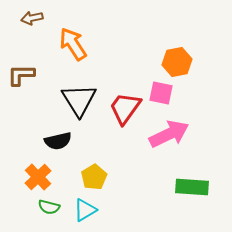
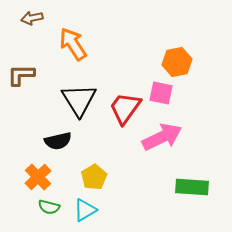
pink arrow: moved 7 px left, 3 px down
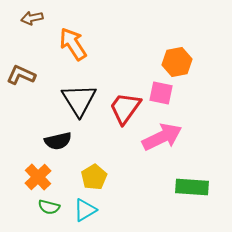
brown L-shape: rotated 24 degrees clockwise
